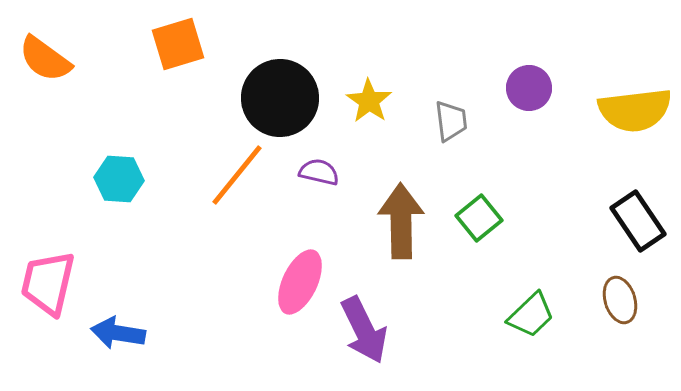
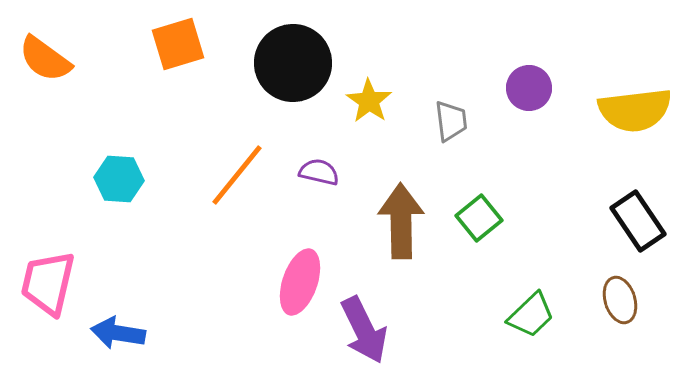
black circle: moved 13 px right, 35 px up
pink ellipse: rotated 6 degrees counterclockwise
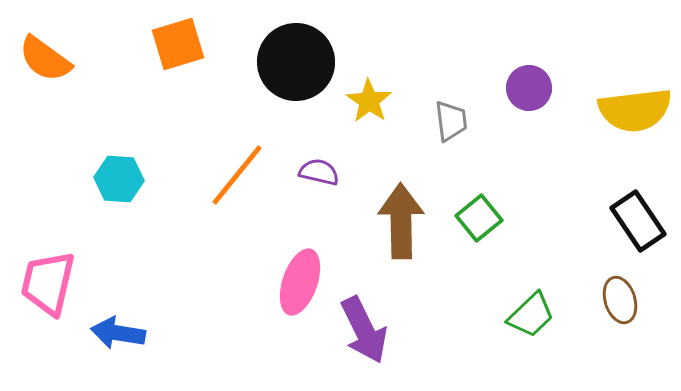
black circle: moved 3 px right, 1 px up
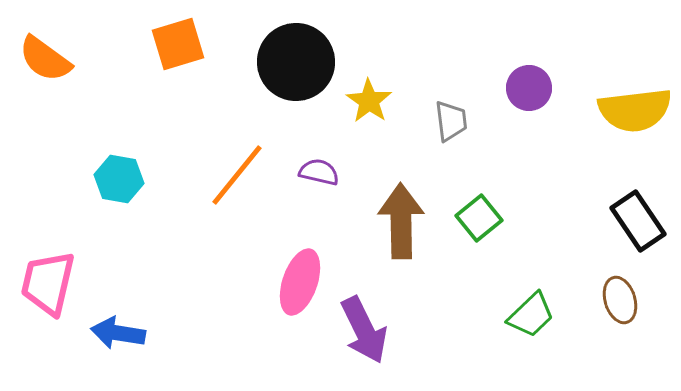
cyan hexagon: rotated 6 degrees clockwise
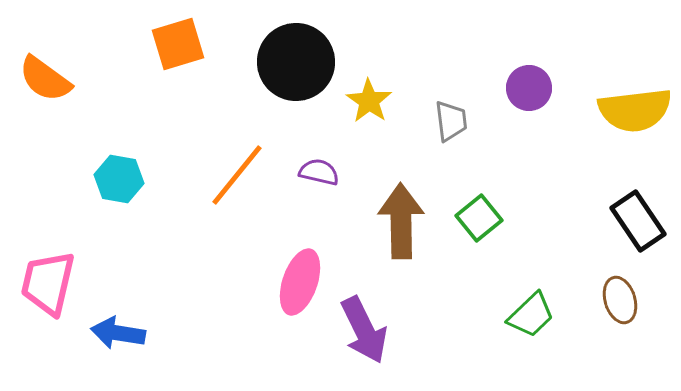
orange semicircle: moved 20 px down
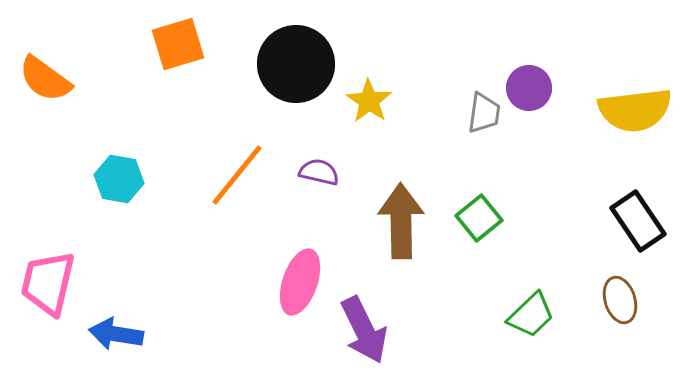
black circle: moved 2 px down
gray trapezoid: moved 33 px right, 8 px up; rotated 15 degrees clockwise
blue arrow: moved 2 px left, 1 px down
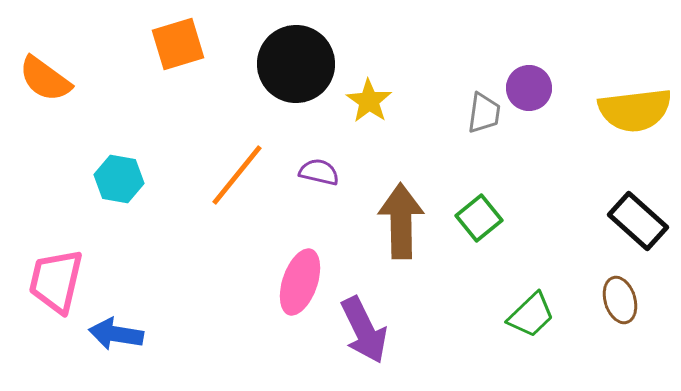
black rectangle: rotated 14 degrees counterclockwise
pink trapezoid: moved 8 px right, 2 px up
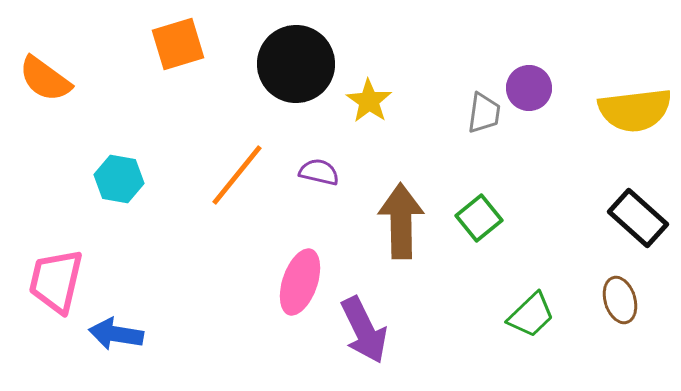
black rectangle: moved 3 px up
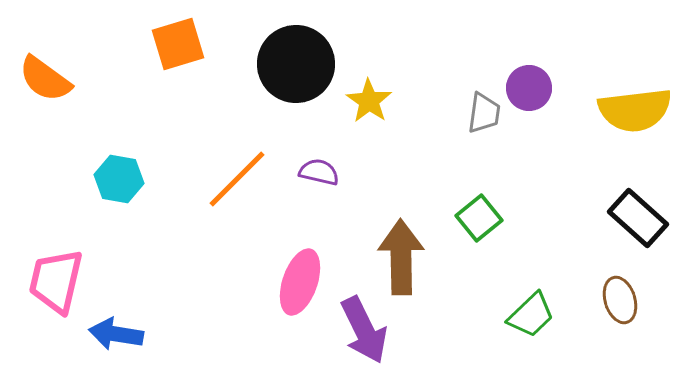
orange line: moved 4 px down; rotated 6 degrees clockwise
brown arrow: moved 36 px down
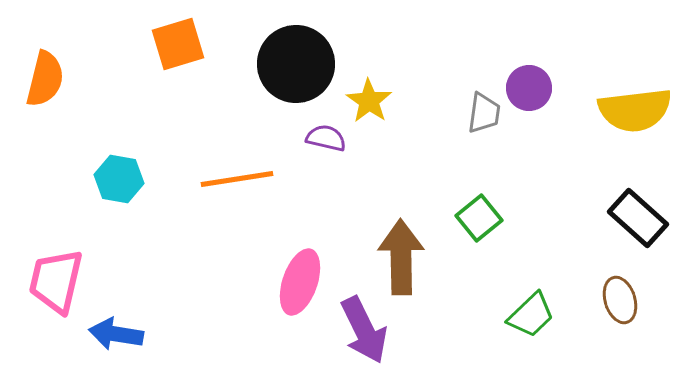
orange semicircle: rotated 112 degrees counterclockwise
purple semicircle: moved 7 px right, 34 px up
orange line: rotated 36 degrees clockwise
